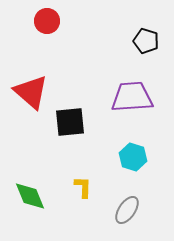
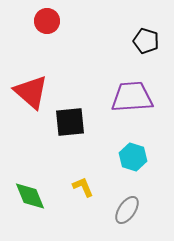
yellow L-shape: rotated 25 degrees counterclockwise
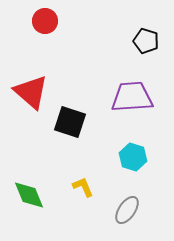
red circle: moved 2 px left
black square: rotated 24 degrees clockwise
green diamond: moved 1 px left, 1 px up
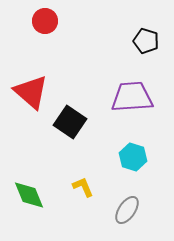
black square: rotated 16 degrees clockwise
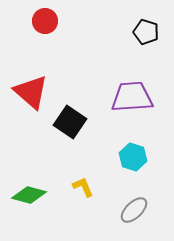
black pentagon: moved 9 px up
green diamond: rotated 52 degrees counterclockwise
gray ellipse: moved 7 px right; rotated 12 degrees clockwise
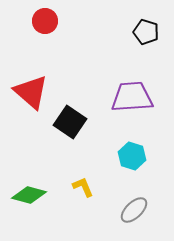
cyan hexagon: moved 1 px left, 1 px up
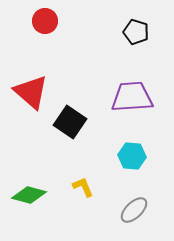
black pentagon: moved 10 px left
cyan hexagon: rotated 12 degrees counterclockwise
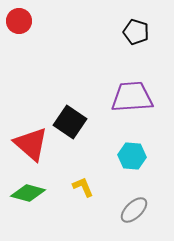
red circle: moved 26 px left
red triangle: moved 52 px down
green diamond: moved 1 px left, 2 px up
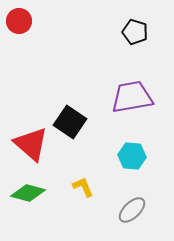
black pentagon: moved 1 px left
purple trapezoid: rotated 6 degrees counterclockwise
gray ellipse: moved 2 px left
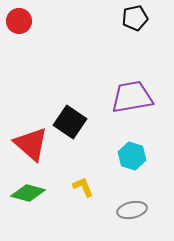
black pentagon: moved 14 px up; rotated 30 degrees counterclockwise
cyan hexagon: rotated 12 degrees clockwise
gray ellipse: rotated 32 degrees clockwise
